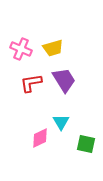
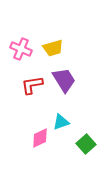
red L-shape: moved 1 px right, 2 px down
cyan triangle: rotated 42 degrees clockwise
green square: rotated 36 degrees clockwise
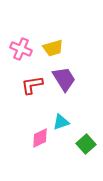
purple trapezoid: moved 1 px up
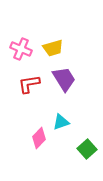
red L-shape: moved 3 px left, 1 px up
pink diamond: moved 1 px left; rotated 20 degrees counterclockwise
green square: moved 1 px right, 5 px down
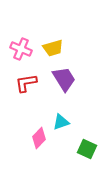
red L-shape: moved 3 px left, 1 px up
green square: rotated 24 degrees counterclockwise
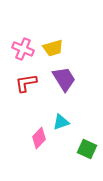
pink cross: moved 2 px right
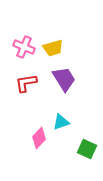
pink cross: moved 1 px right, 2 px up
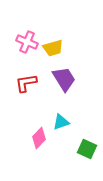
pink cross: moved 3 px right, 5 px up
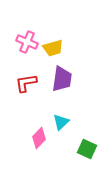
purple trapezoid: moved 2 px left; rotated 40 degrees clockwise
cyan triangle: rotated 24 degrees counterclockwise
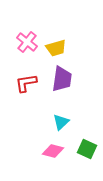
pink cross: rotated 15 degrees clockwise
yellow trapezoid: moved 3 px right
pink diamond: moved 14 px right, 13 px down; rotated 60 degrees clockwise
